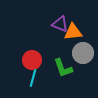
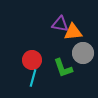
purple triangle: rotated 12 degrees counterclockwise
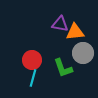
orange triangle: moved 2 px right
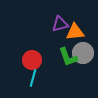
purple triangle: rotated 24 degrees counterclockwise
green L-shape: moved 5 px right, 11 px up
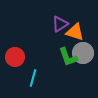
purple triangle: rotated 18 degrees counterclockwise
orange triangle: rotated 24 degrees clockwise
red circle: moved 17 px left, 3 px up
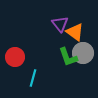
purple triangle: rotated 36 degrees counterclockwise
orange triangle: rotated 18 degrees clockwise
